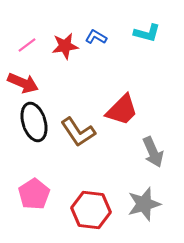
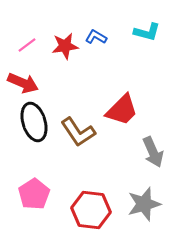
cyan L-shape: moved 1 px up
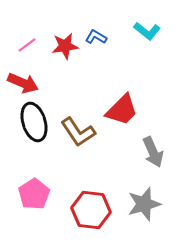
cyan L-shape: moved 1 px up; rotated 24 degrees clockwise
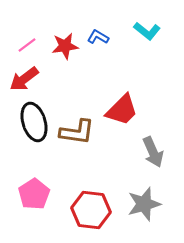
blue L-shape: moved 2 px right
red arrow: moved 1 px right, 4 px up; rotated 120 degrees clockwise
brown L-shape: moved 1 px left; rotated 48 degrees counterclockwise
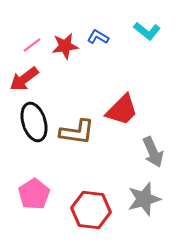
pink line: moved 5 px right
gray star: moved 5 px up
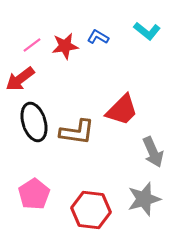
red arrow: moved 4 px left
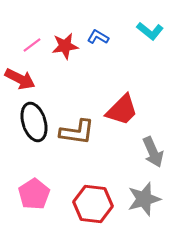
cyan L-shape: moved 3 px right
red arrow: rotated 116 degrees counterclockwise
red hexagon: moved 2 px right, 6 px up
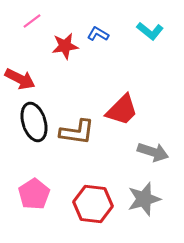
blue L-shape: moved 3 px up
pink line: moved 24 px up
gray arrow: rotated 48 degrees counterclockwise
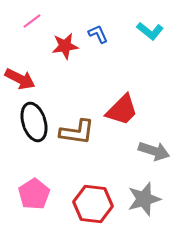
blue L-shape: rotated 35 degrees clockwise
gray arrow: moved 1 px right, 1 px up
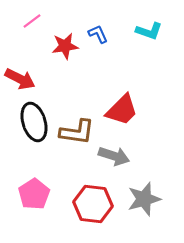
cyan L-shape: moved 1 px left; rotated 20 degrees counterclockwise
gray arrow: moved 40 px left, 5 px down
